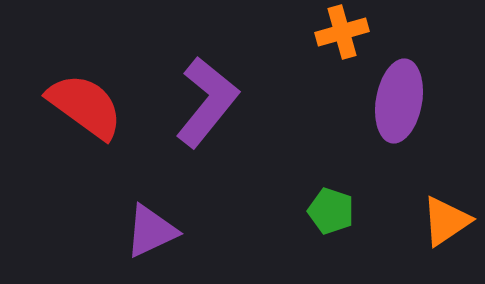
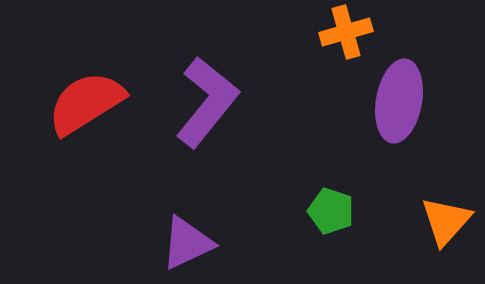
orange cross: moved 4 px right
red semicircle: moved 1 px right, 3 px up; rotated 68 degrees counterclockwise
orange triangle: rotated 14 degrees counterclockwise
purple triangle: moved 36 px right, 12 px down
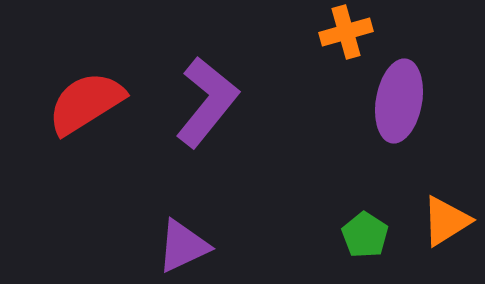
green pentagon: moved 34 px right, 24 px down; rotated 15 degrees clockwise
orange triangle: rotated 16 degrees clockwise
purple triangle: moved 4 px left, 3 px down
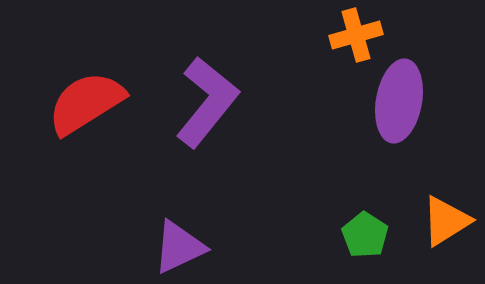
orange cross: moved 10 px right, 3 px down
purple triangle: moved 4 px left, 1 px down
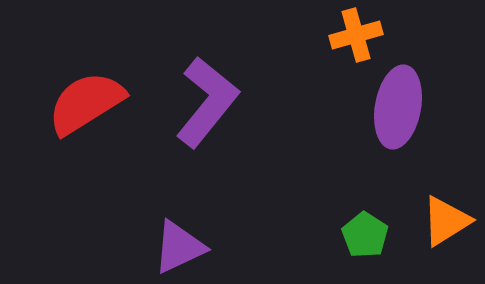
purple ellipse: moved 1 px left, 6 px down
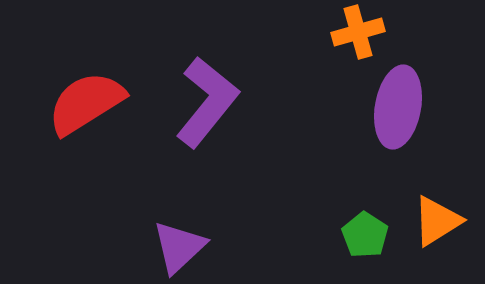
orange cross: moved 2 px right, 3 px up
orange triangle: moved 9 px left
purple triangle: rotated 18 degrees counterclockwise
